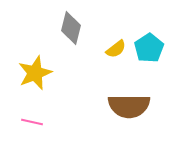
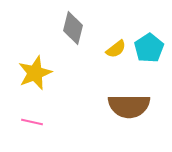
gray diamond: moved 2 px right
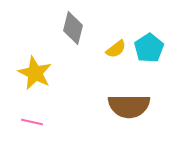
yellow star: rotated 24 degrees counterclockwise
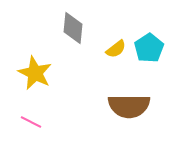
gray diamond: rotated 8 degrees counterclockwise
pink line: moved 1 px left; rotated 15 degrees clockwise
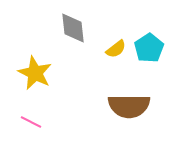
gray diamond: rotated 12 degrees counterclockwise
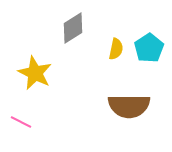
gray diamond: rotated 64 degrees clockwise
yellow semicircle: rotated 40 degrees counterclockwise
pink line: moved 10 px left
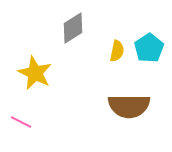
yellow semicircle: moved 1 px right, 2 px down
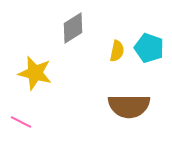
cyan pentagon: rotated 20 degrees counterclockwise
yellow star: rotated 12 degrees counterclockwise
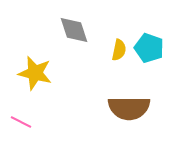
gray diamond: moved 1 px right, 2 px down; rotated 76 degrees counterclockwise
yellow semicircle: moved 2 px right, 1 px up
brown semicircle: moved 2 px down
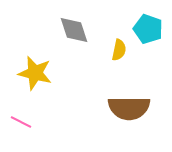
cyan pentagon: moved 1 px left, 19 px up
